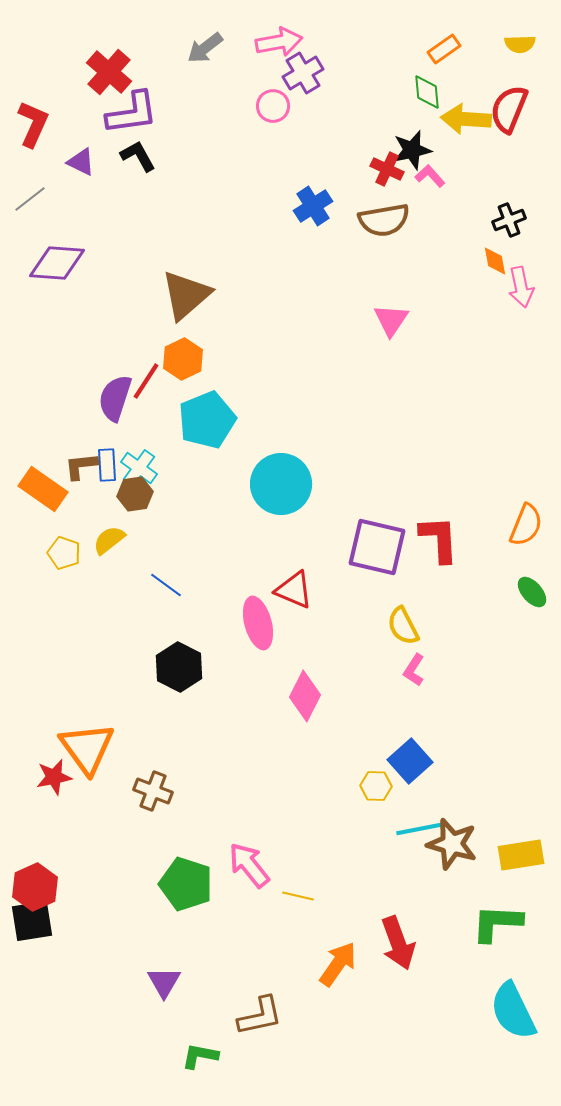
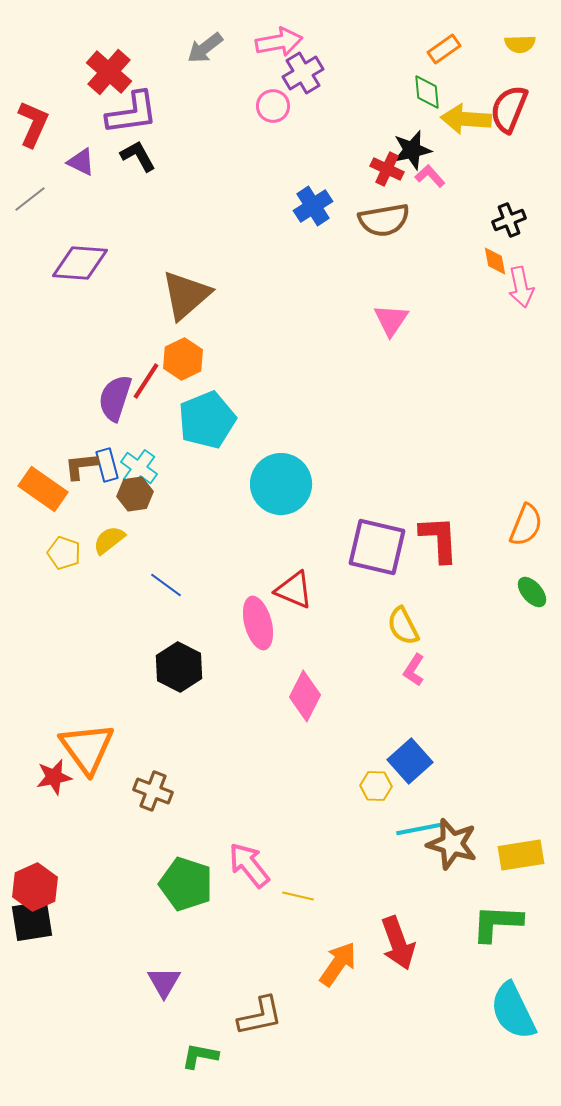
purple diamond at (57, 263): moved 23 px right
blue rectangle at (107, 465): rotated 12 degrees counterclockwise
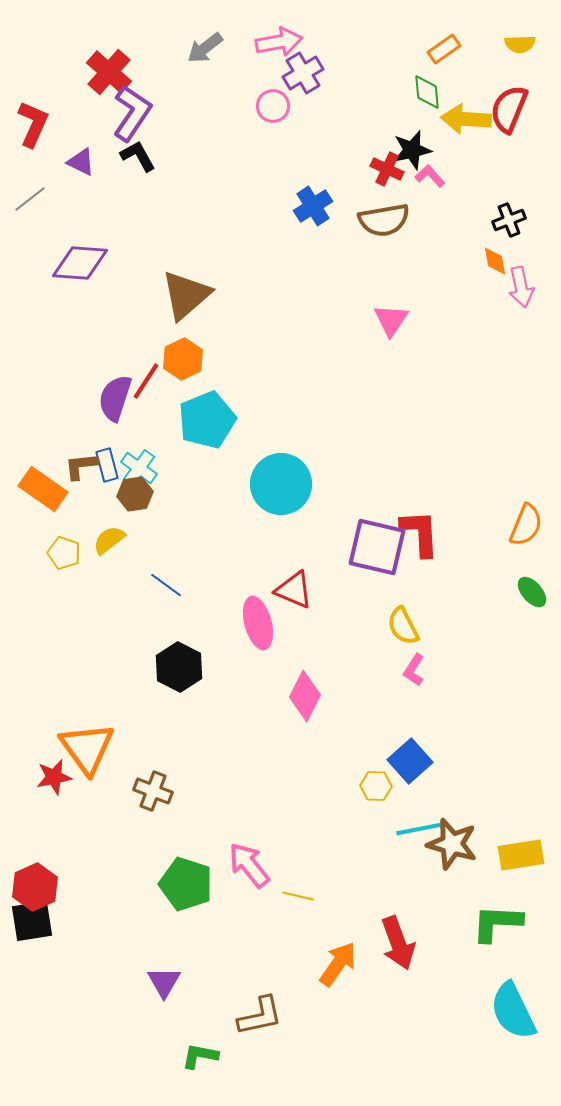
purple L-shape at (132, 113): rotated 48 degrees counterclockwise
red L-shape at (439, 539): moved 19 px left, 6 px up
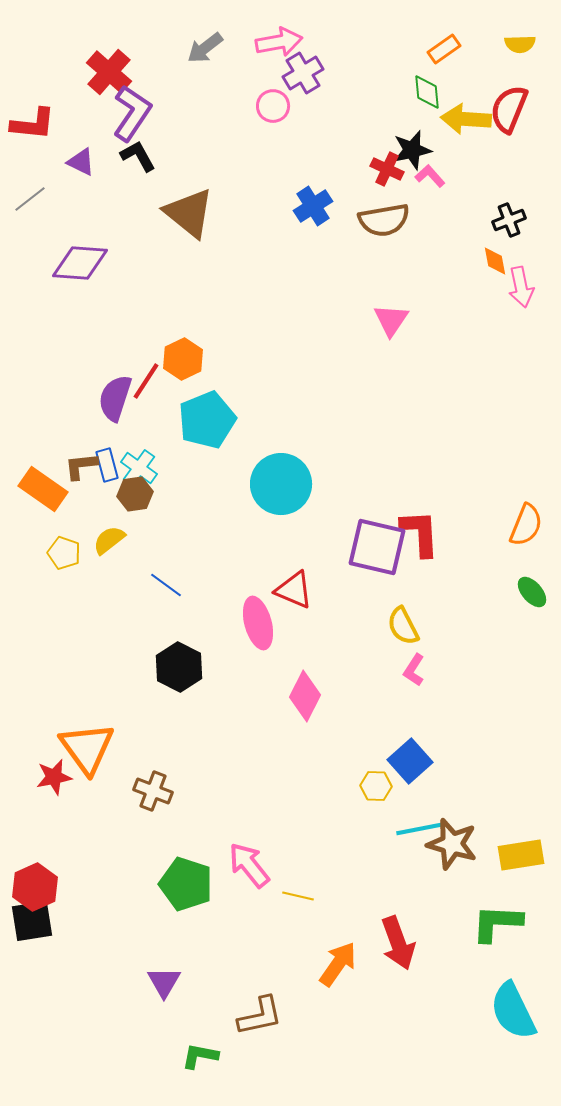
red L-shape at (33, 124): rotated 72 degrees clockwise
brown triangle at (186, 295): moved 3 px right, 82 px up; rotated 40 degrees counterclockwise
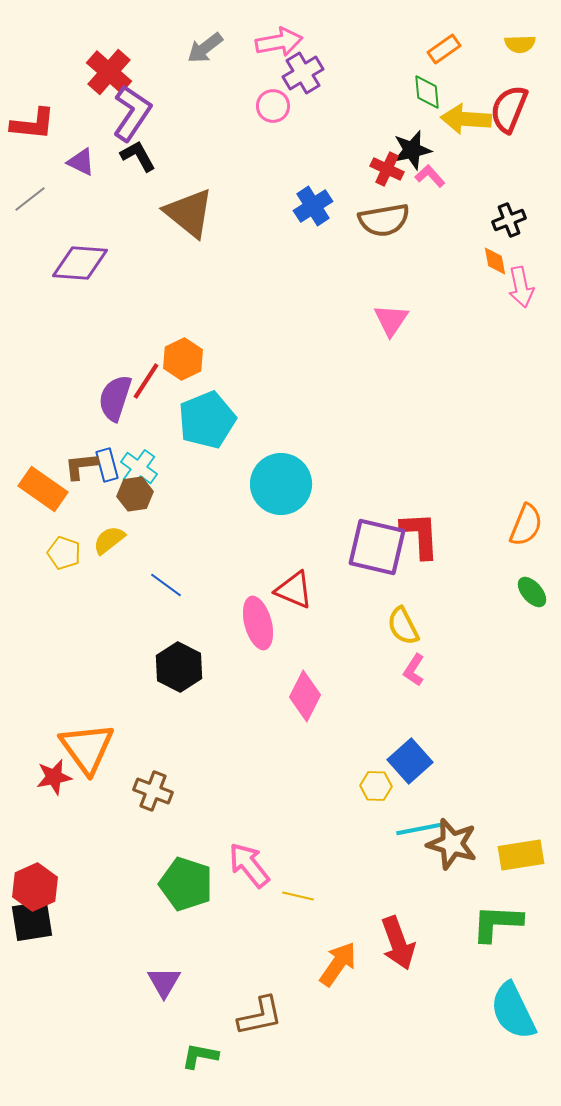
red L-shape at (420, 533): moved 2 px down
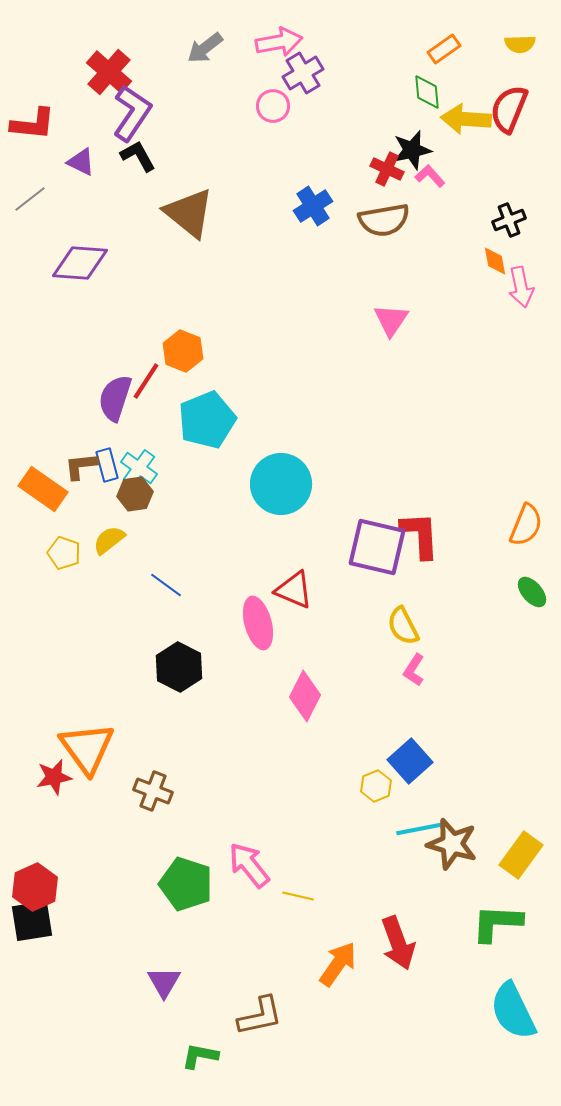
orange hexagon at (183, 359): moved 8 px up; rotated 12 degrees counterclockwise
yellow hexagon at (376, 786): rotated 24 degrees counterclockwise
yellow rectangle at (521, 855): rotated 45 degrees counterclockwise
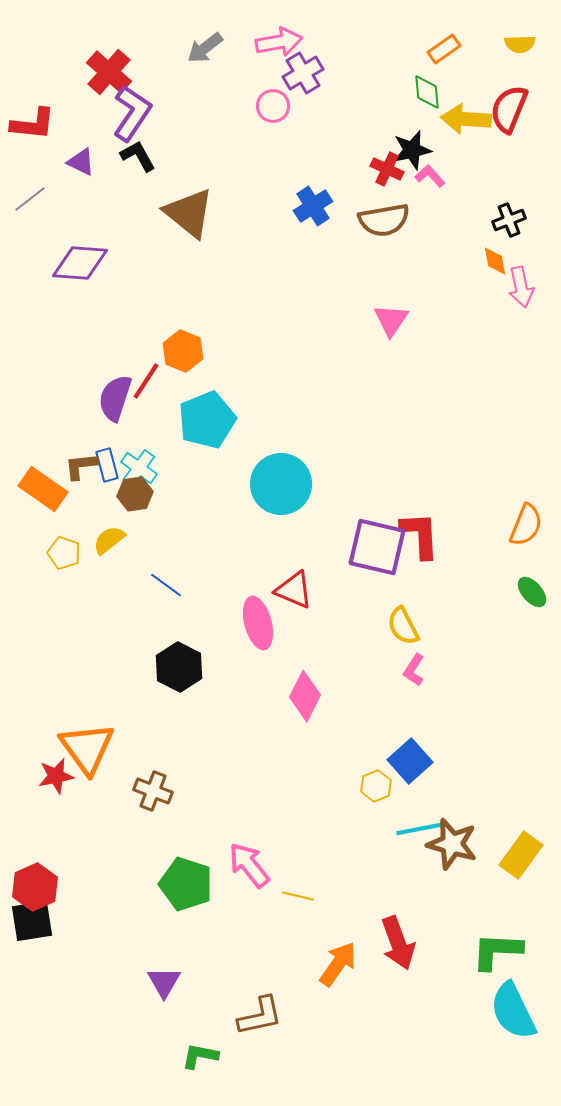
red star at (54, 777): moved 2 px right, 1 px up
green L-shape at (497, 923): moved 28 px down
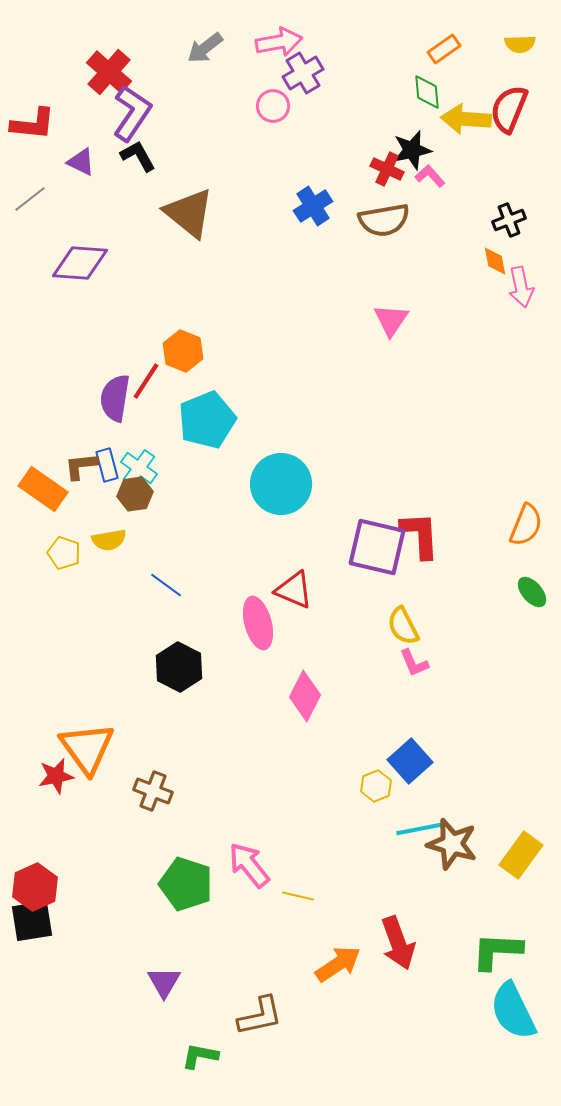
purple semicircle at (115, 398): rotated 9 degrees counterclockwise
yellow semicircle at (109, 540): rotated 152 degrees counterclockwise
pink L-shape at (414, 670): moved 7 px up; rotated 56 degrees counterclockwise
orange arrow at (338, 964): rotated 21 degrees clockwise
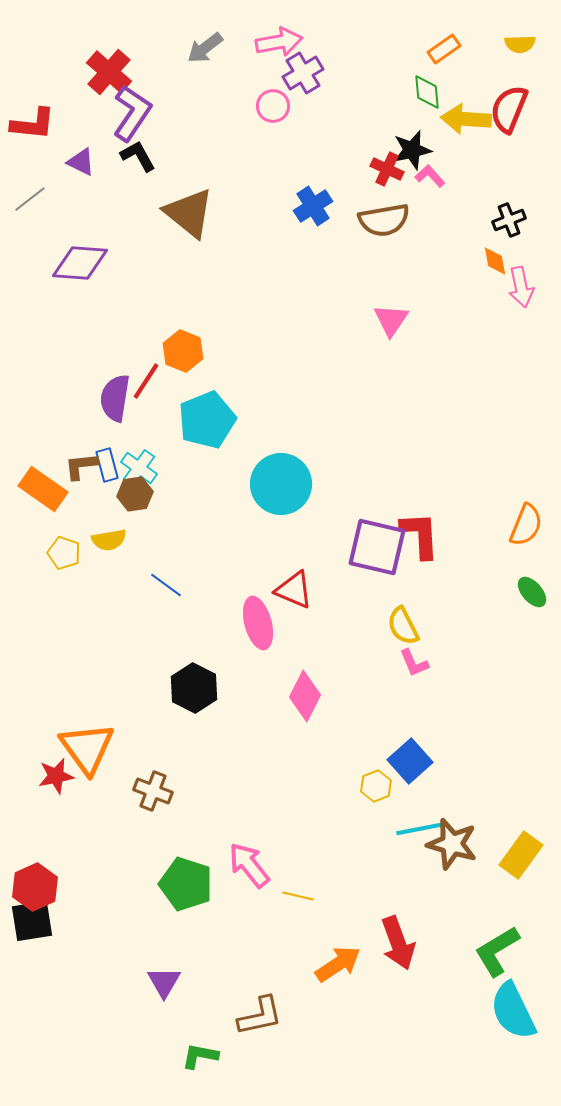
black hexagon at (179, 667): moved 15 px right, 21 px down
green L-shape at (497, 951): rotated 34 degrees counterclockwise
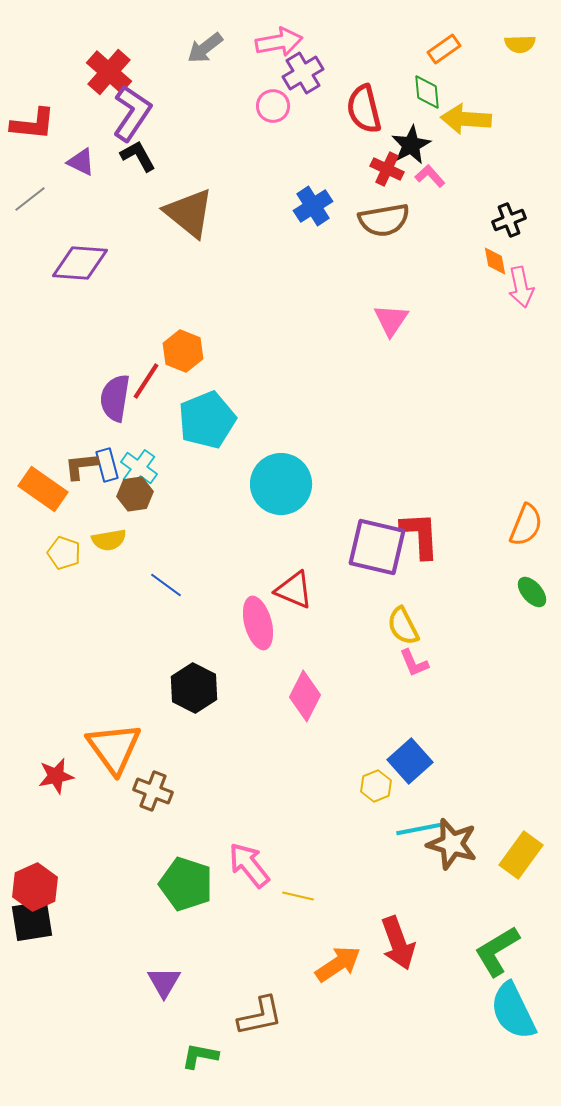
red semicircle at (509, 109): moved 145 px left; rotated 36 degrees counterclockwise
black star at (412, 150): moved 1 px left, 5 px up; rotated 15 degrees counterclockwise
orange triangle at (87, 748): moved 27 px right
